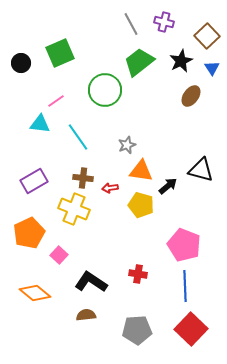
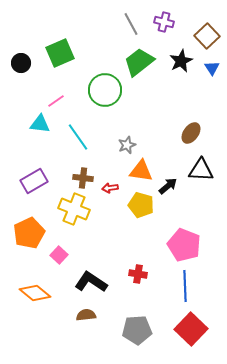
brown ellipse: moved 37 px down
black triangle: rotated 12 degrees counterclockwise
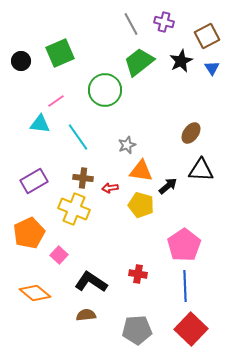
brown square: rotated 15 degrees clockwise
black circle: moved 2 px up
pink pentagon: rotated 16 degrees clockwise
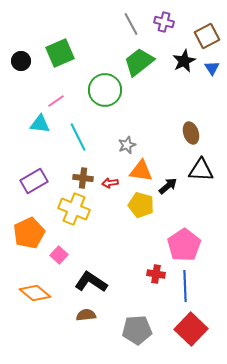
black star: moved 3 px right
brown ellipse: rotated 55 degrees counterclockwise
cyan line: rotated 8 degrees clockwise
red arrow: moved 5 px up
red cross: moved 18 px right
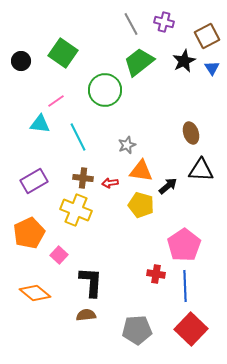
green square: moved 3 px right; rotated 32 degrees counterclockwise
yellow cross: moved 2 px right, 1 px down
black L-shape: rotated 60 degrees clockwise
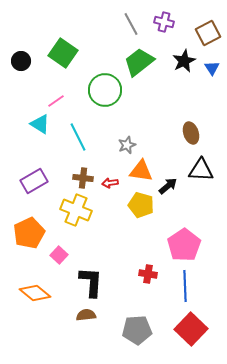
brown square: moved 1 px right, 3 px up
cyan triangle: rotated 25 degrees clockwise
red cross: moved 8 px left
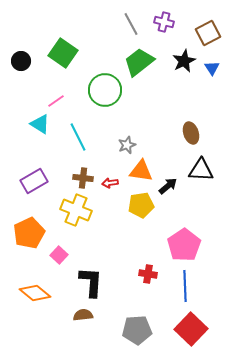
yellow pentagon: rotated 25 degrees counterclockwise
brown semicircle: moved 3 px left
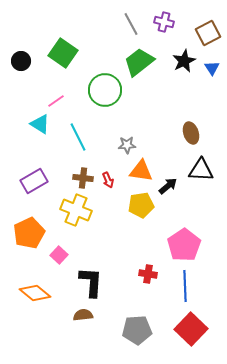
gray star: rotated 18 degrees clockwise
red arrow: moved 2 px left, 3 px up; rotated 105 degrees counterclockwise
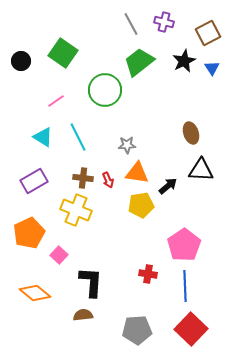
cyan triangle: moved 3 px right, 13 px down
orange triangle: moved 4 px left, 2 px down
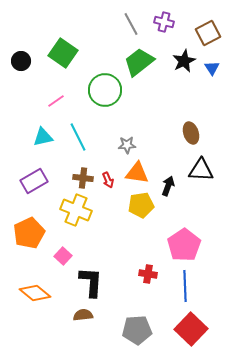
cyan triangle: rotated 45 degrees counterclockwise
black arrow: rotated 30 degrees counterclockwise
pink square: moved 4 px right, 1 px down
